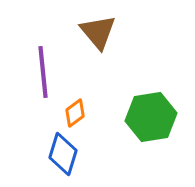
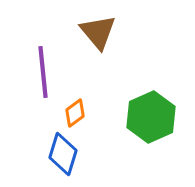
green hexagon: rotated 15 degrees counterclockwise
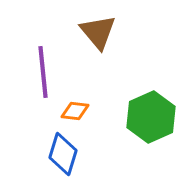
orange diamond: moved 2 px up; rotated 44 degrees clockwise
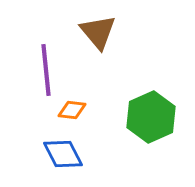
purple line: moved 3 px right, 2 px up
orange diamond: moved 3 px left, 1 px up
blue diamond: rotated 45 degrees counterclockwise
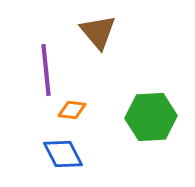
green hexagon: rotated 21 degrees clockwise
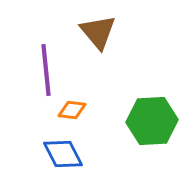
green hexagon: moved 1 px right, 4 px down
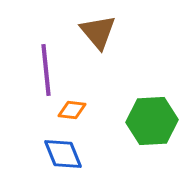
blue diamond: rotated 6 degrees clockwise
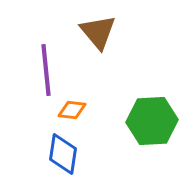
blue diamond: rotated 30 degrees clockwise
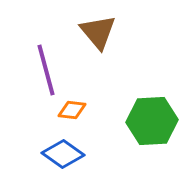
purple line: rotated 9 degrees counterclockwise
blue diamond: rotated 63 degrees counterclockwise
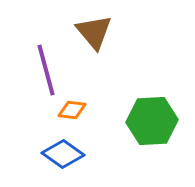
brown triangle: moved 4 px left
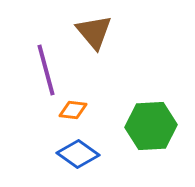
orange diamond: moved 1 px right
green hexagon: moved 1 px left, 5 px down
blue diamond: moved 15 px right
